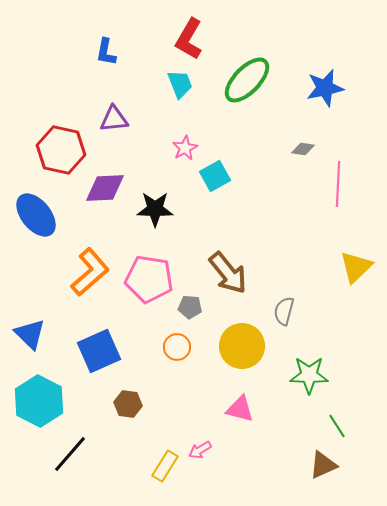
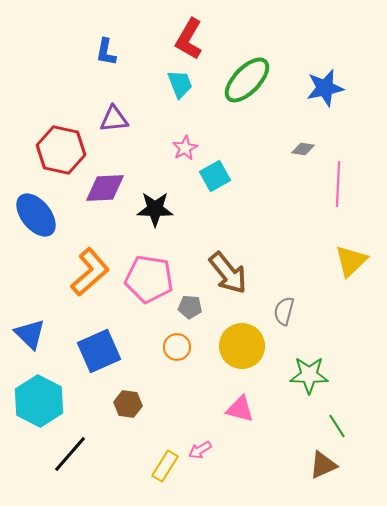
yellow triangle: moved 5 px left, 6 px up
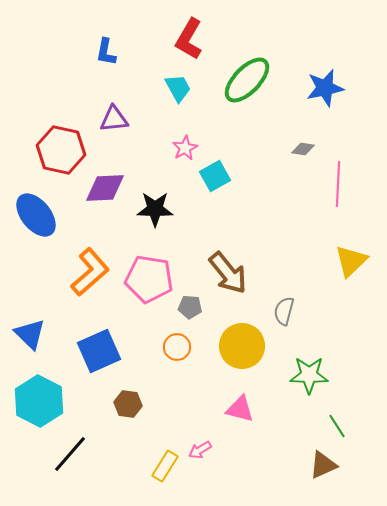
cyan trapezoid: moved 2 px left, 4 px down; rotated 8 degrees counterclockwise
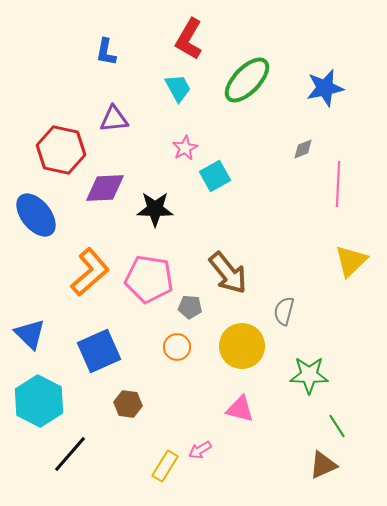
gray diamond: rotated 30 degrees counterclockwise
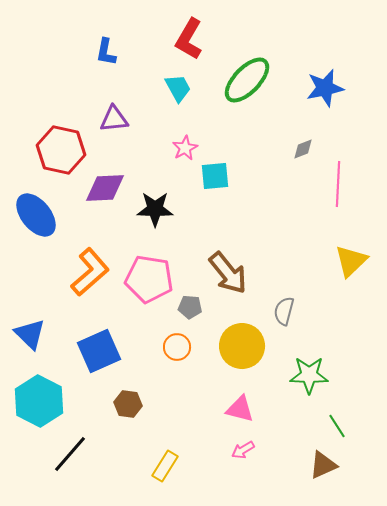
cyan square: rotated 24 degrees clockwise
pink arrow: moved 43 px right
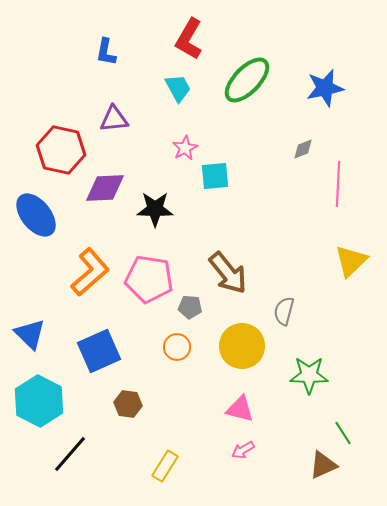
green line: moved 6 px right, 7 px down
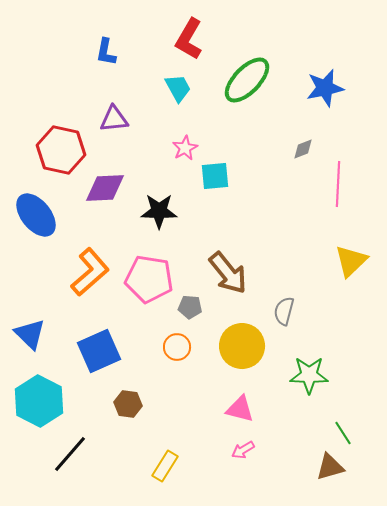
black star: moved 4 px right, 2 px down
brown triangle: moved 7 px right, 2 px down; rotated 8 degrees clockwise
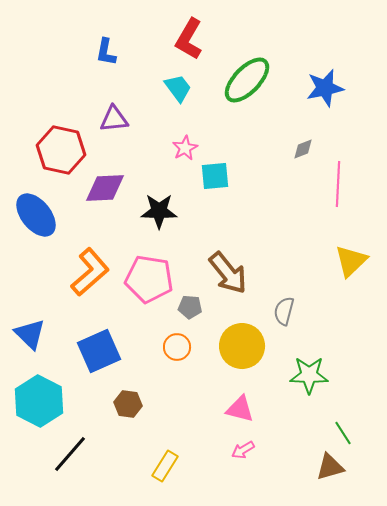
cyan trapezoid: rotated 8 degrees counterclockwise
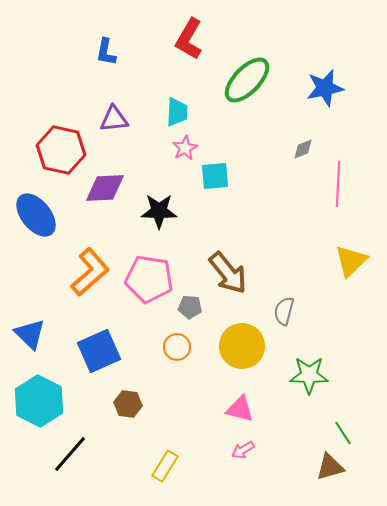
cyan trapezoid: moved 1 px left, 24 px down; rotated 40 degrees clockwise
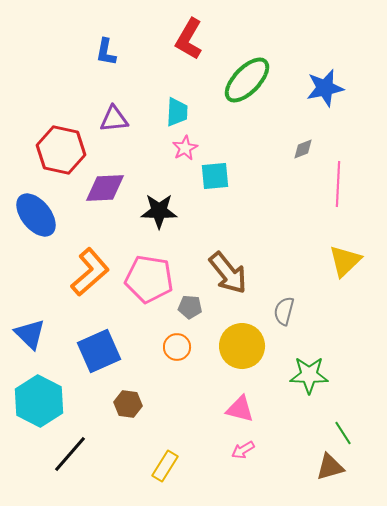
yellow triangle: moved 6 px left
